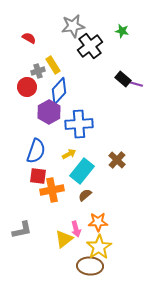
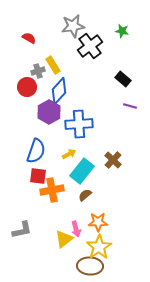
purple line: moved 6 px left, 22 px down
brown cross: moved 4 px left
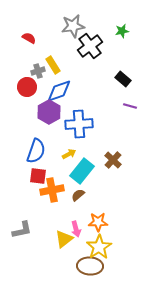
green star: rotated 24 degrees counterclockwise
blue diamond: rotated 28 degrees clockwise
brown semicircle: moved 7 px left
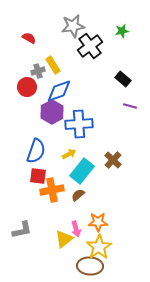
purple hexagon: moved 3 px right
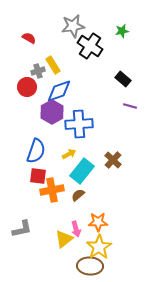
black cross: rotated 20 degrees counterclockwise
gray L-shape: moved 1 px up
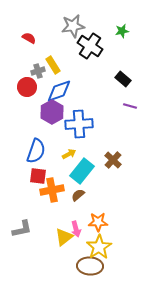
yellow triangle: moved 2 px up
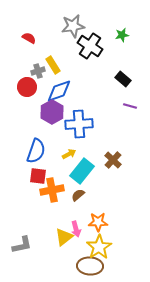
green star: moved 4 px down
gray L-shape: moved 16 px down
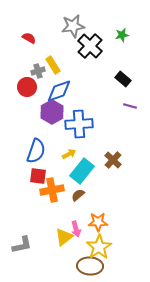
black cross: rotated 10 degrees clockwise
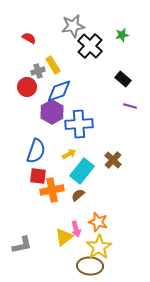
orange star: rotated 18 degrees clockwise
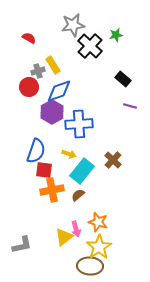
gray star: moved 1 px up
green star: moved 6 px left
red circle: moved 2 px right
yellow arrow: rotated 48 degrees clockwise
red square: moved 6 px right, 6 px up
